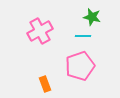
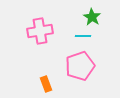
green star: rotated 18 degrees clockwise
pink cross: rotated 20 degrees clockwise
orange rectangle: moved 1 px right
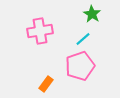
green star: moved 3 px up
cyan line: moved 3 px down; rotated 42 degrees counterclockwise
orange rectangle: rotated 56 degrees clockwise
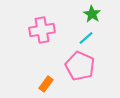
pink cross: moved 2 px right, 1 px up
cyan line: moved 3 px right, 1 px up
pink pentagon: rotated 28 degrees counterclockwise
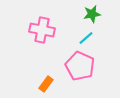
green star: rotated 30 degrees clockwise
pink cross: rotated 20 degrees clockwise
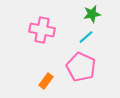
cyan line: moved 1 px up
pink pentagon: moved 1 px right, 1 px down
orange rectangle: moved 3 px up
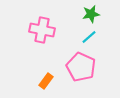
green star: moved 1 px left
cyan line: moved 3 px right
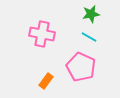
pink cross: moved 4 px down
cyan line: rotated 70 degrees clockwise
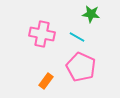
green star: rotated 18 degrees clockwise
cyan line: moved 12 px left
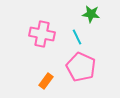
cyan line: rotated 35 degrees clockwise
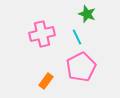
green star: moved 4 px left; rotated 12 degrees clockwise
pink cross: rotated 25 degrees counterclockwise
pink pentagon: rotated 20 degrees clockwise
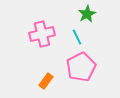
green star: rotated 24 degrees clockwise
